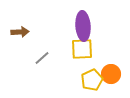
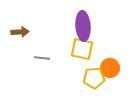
yellow square: rotated 15 degrees clockwise
gray line: rotated 49 degrees clockwise
orange circle: moved 1 px left, 6 px up
yellow pentagon: moved 2 px right, 2 px up; rotated 20 degrees clockwise
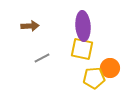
brown arrow: moved 10 px right, 6 px up
gray line: rotated 35 degrees counterclockwise
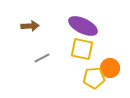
purple ellipse: rotated 60 degrees counterclockwise
